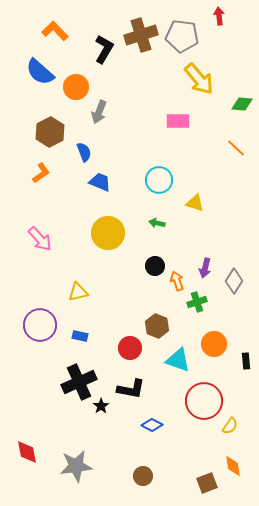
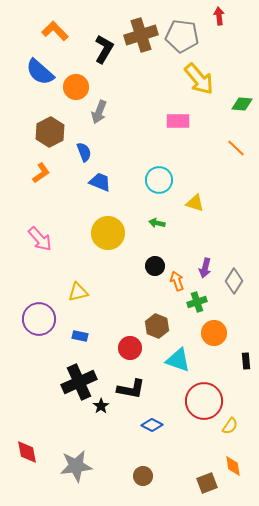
purple circle at (40, 325): moved 1 px left, 6 px up
orange circle at (214, 344): moved 11 px up
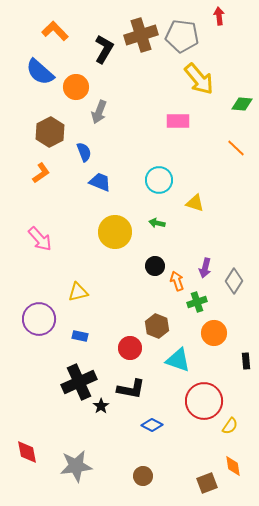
yellow circle at (108, 233): moved 7 px right, 1 px up
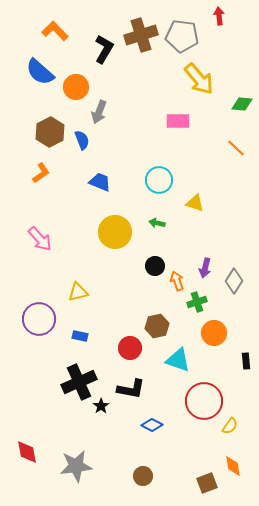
blue semicircle at (84, 152): moved 2 px left, 12 px up
brown hexagon at (157, 326): rotated 25 degrees clockwise
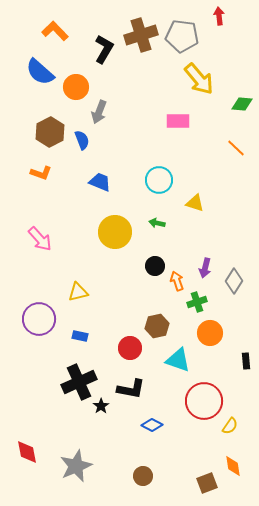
orange L-shape at (41, 173): rotated 55 degrees clockwise
orange circle at (214, 333): moved 4 px left
gray star at (76, 466): rotated 16 degrees counterclockwise
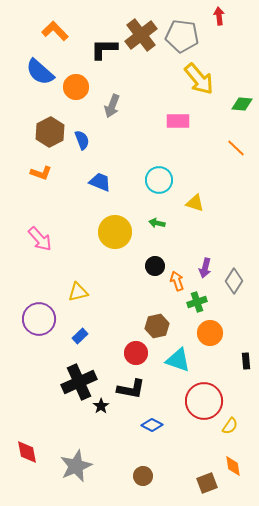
brown cross at (141, 35): rotated 20 degrees counterclockwise
black L-shape at (104, 49): rotated 120 degrees counterclockwise
gray arrow at (99, 112): moved 13 px right, 6 px up
blue rectangle at (80, 336): rotated 56 degrees counterclockwise
red circle at (130, 348): moved 6 px right, 5 px down
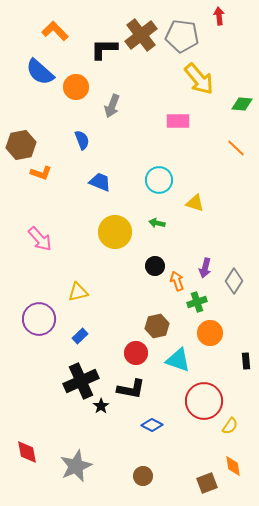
brown hexagon at (50, 132): moved 29 px left, 13 px down; rotated 16 degrees clockwise
black cross at (79, 382): moved 2 px right, 1 px up
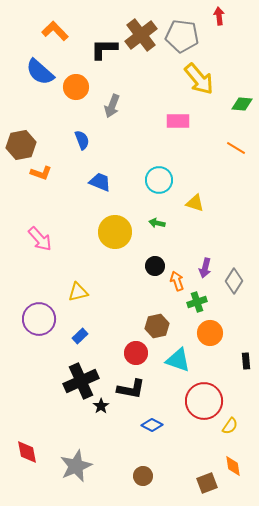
orange line at (236, 148): rotated 12 degrees counterclockwise
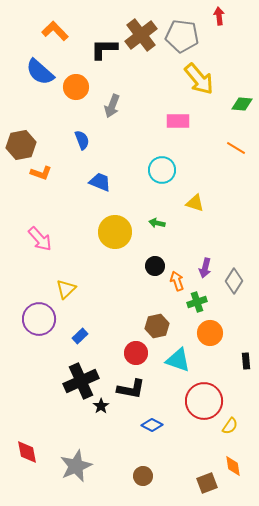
cyan circle at (159, 180): moved 3 px right, 10 px up
yellow triangle at (78, 292): moved 12 px left, 3 px up; rotated 30 degrees counterclockwise
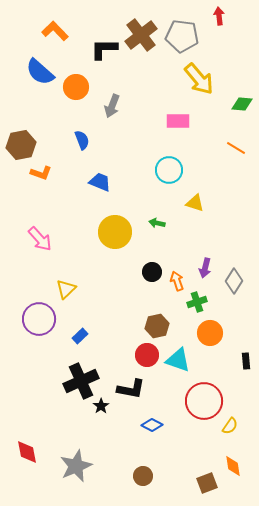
cyan circle at (162, 170): moved 7 px right
black circle at (155, 266): moved 3 px left, 6 px down
red circle at (136, 353): moved 11 px right, 2 px down
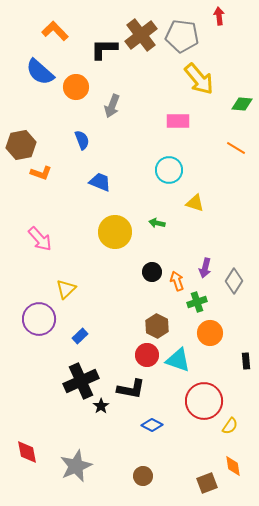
brown hexagon at (157, 326): rotated 20 degrees counterclockwise
